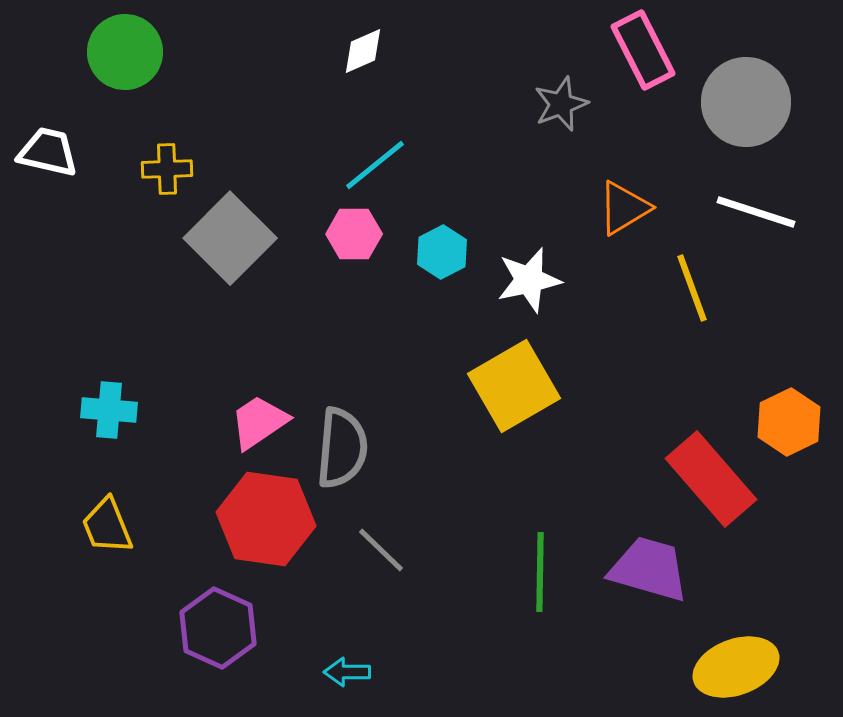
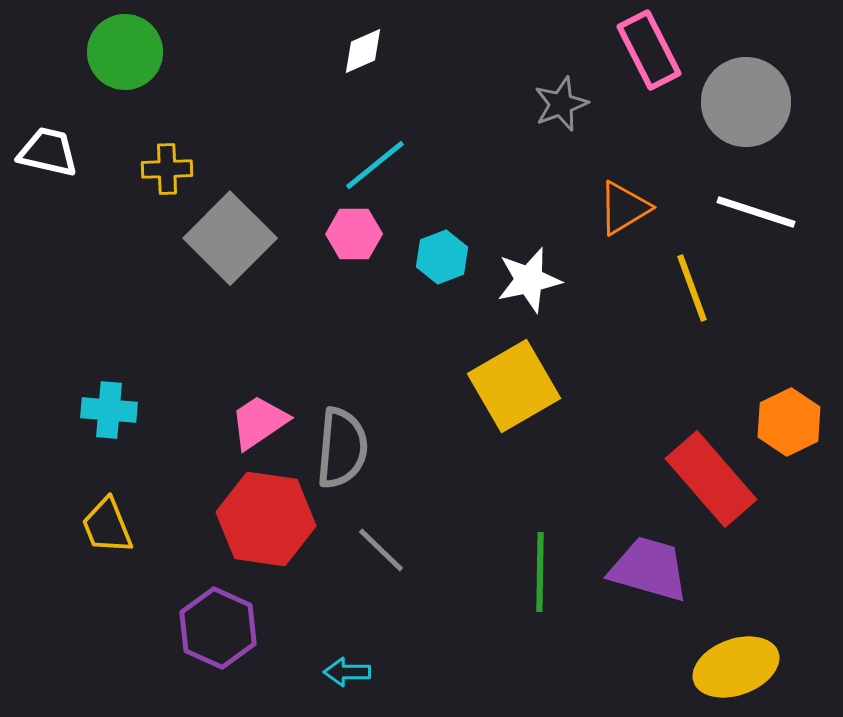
pink rectangle: moved 6 px right
cyan hexagon: moved 5 px down; rotated 6 degrees clockwise
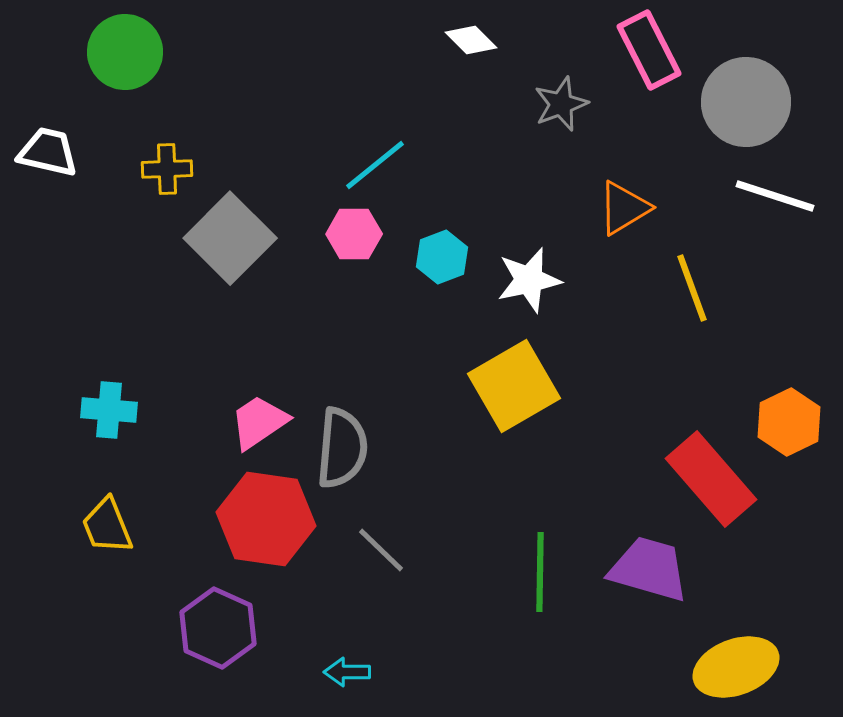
white diamond: moved 108 px right, 11 px up; rotated 69 degrees clockwise
white line: moved 19 px right, 16 px up
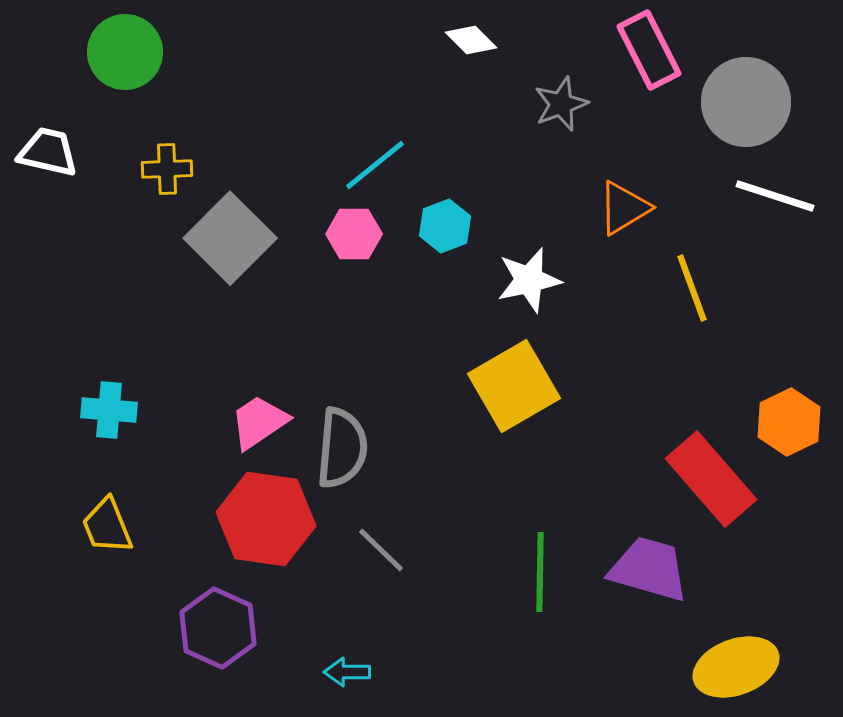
cyan hexagon: moved 3 px right, 31 px up
